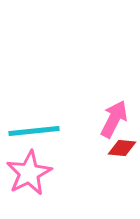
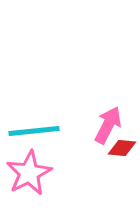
pink arrow: moved 6 px left, 6 px down
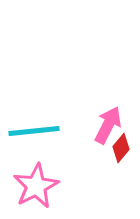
red diamond: moved 1 px left; rotated 56 degrees counterclockwise
pink star: moved 7 px right, 13 px down
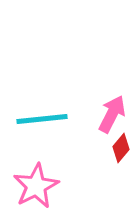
pink arrow: moved 4 px right, 11 px up
cyan line: moved 8 px right, 12 px up
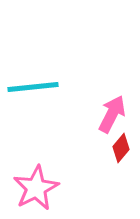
cyan line: moved 9 px left, 32 px up
pink star: moved 2 px down
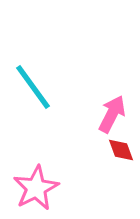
cyan line: rotated 60 degrees clockwise
red diamond: moved 2 px down; rotated 60 degrees counterclockwise
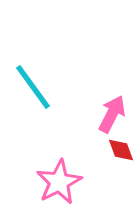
pink star: moved 23 px right, 6 px up
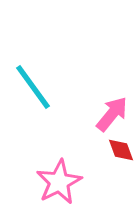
pink arrow: rotated 12 degrees clockwise
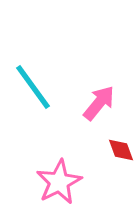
pink arrow: moved 13 px left, 11 px up
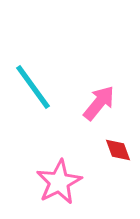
red diamond: moved 3 px left
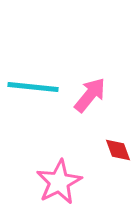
cyan line: rotated 48 degrees counterclockwise
pink arrow: moved 9 px left, 8 px up
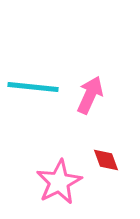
pink arrow: rotated 15 degrees counterclockwise
red diamond: moved 12 px left, 10 px down
